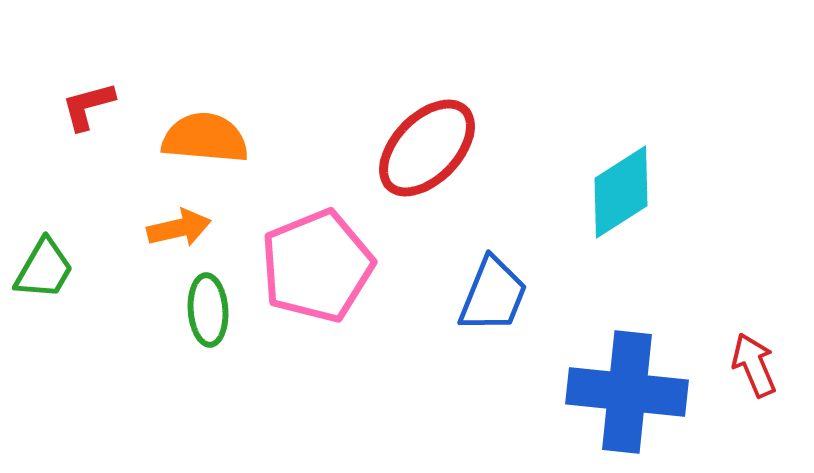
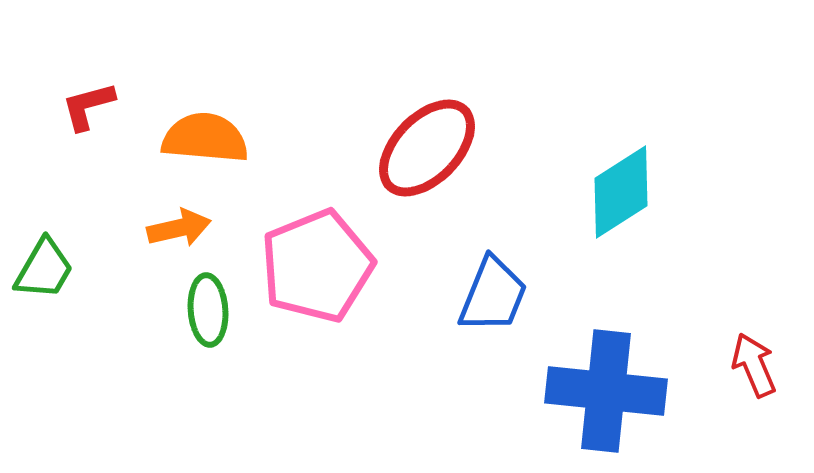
blue cross: moved 21 px left, 1 px up
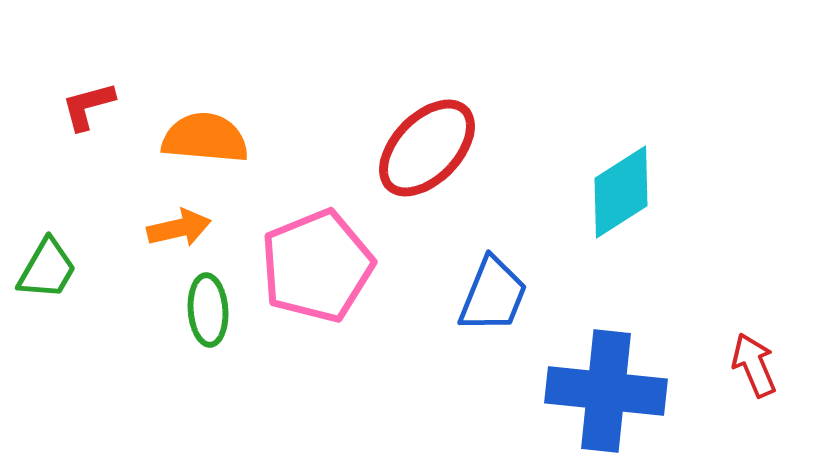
green trapezoid: moved 3 px right
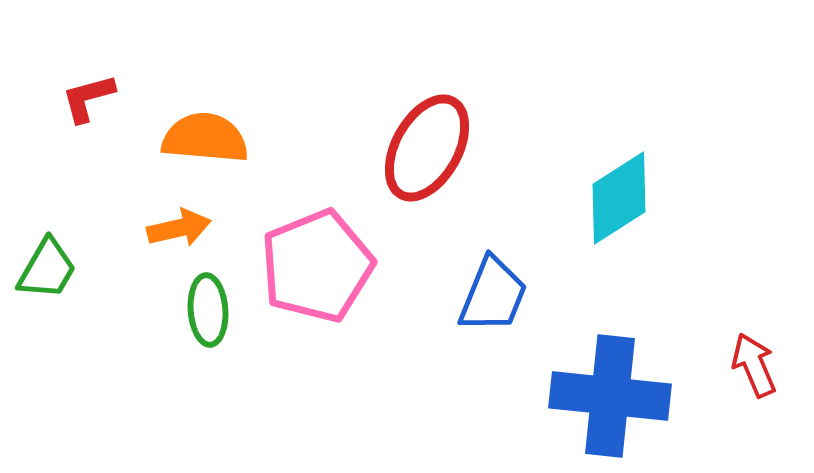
red L-shape: moved 8 px up
red ellipse: rotated 15 degrees counterclockwise
cyan diamond: moved 2 px left, 6 px down
blue cross: moved 4 px right, 5 px down
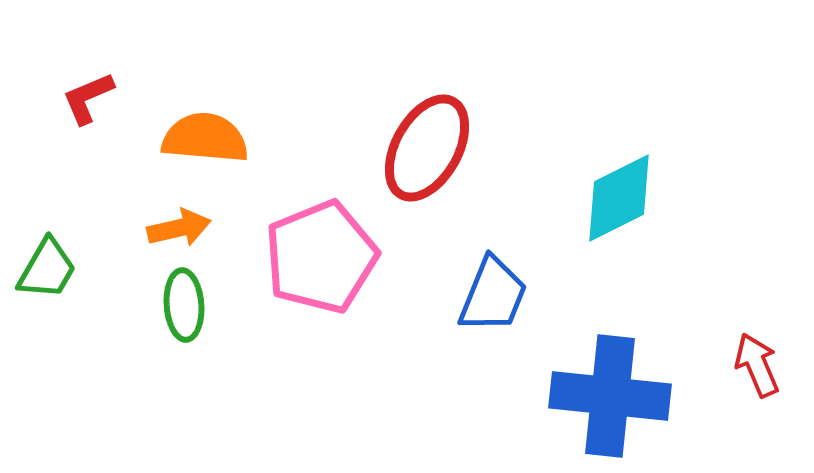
red L-shape: rotated 8 degrees counterclockwise
cyan diamond: rotated 6 degrees clockwise
pink pentagon: moved 4 px right, 9 px up
green ellipse: moved 24 px left, 5 px up
red arrow: moved 3 px right
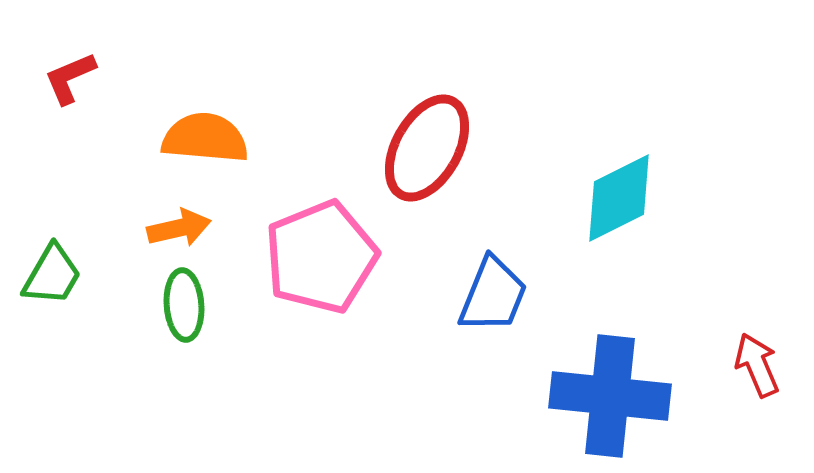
red L-shape: moved 18 px left, 20 px up
green trapezoid: moved 5 px right, 6 px down
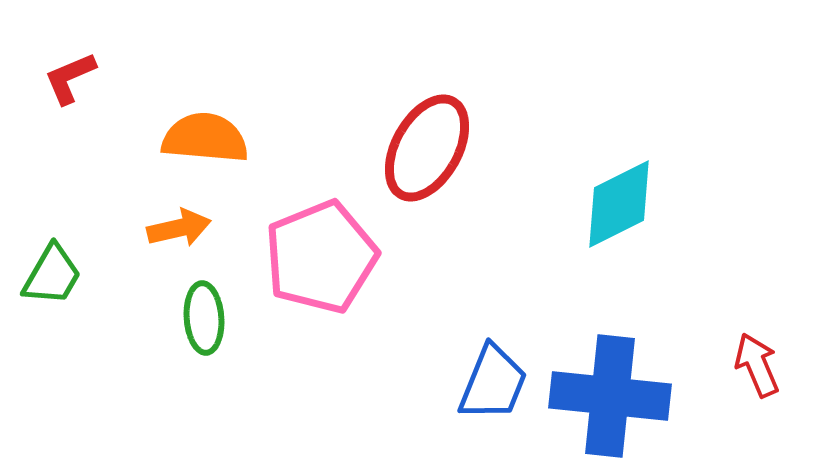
cyan diamond: moved 6 px down
blue trapezoid: moved 88 px down
green ellipse: moved 20 px right, 13 px down
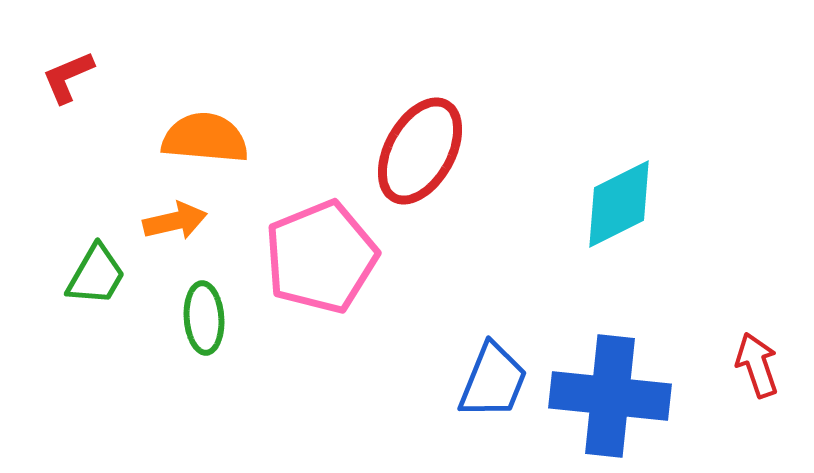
red L-shape: moved 2 px left, 1 px up
red ellipse: moved 7 px left, 3 px down
orange arrow: moved 4 px left, 7 px up
green trapezoid: moved 44 px right
red arrow: rotated 4 degrees clockwise
blue trapezoid: moved 2 px up
